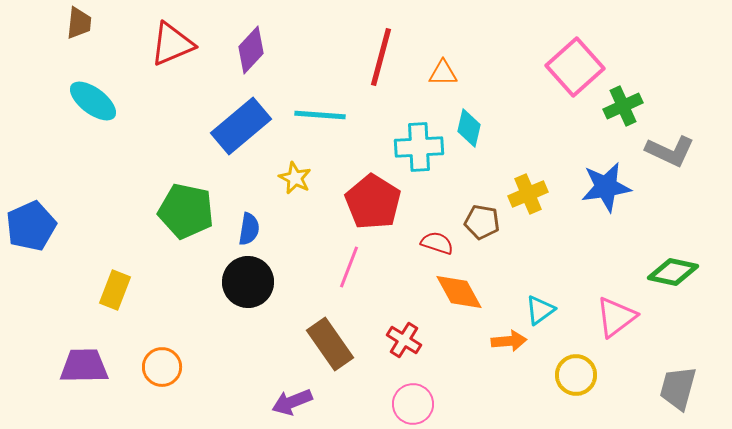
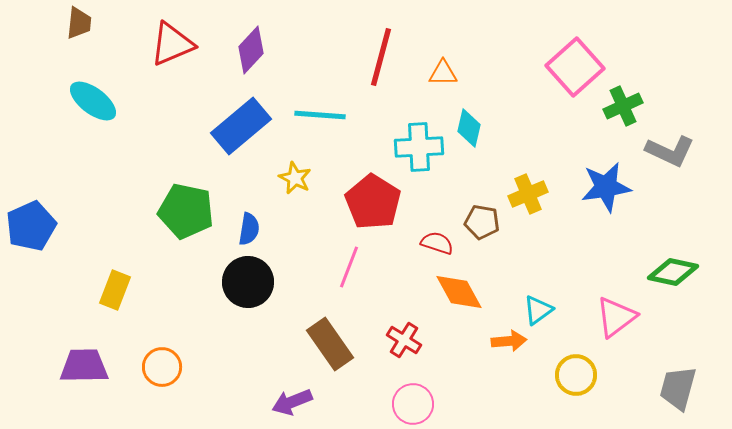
cyan triangle: moved 2 px left
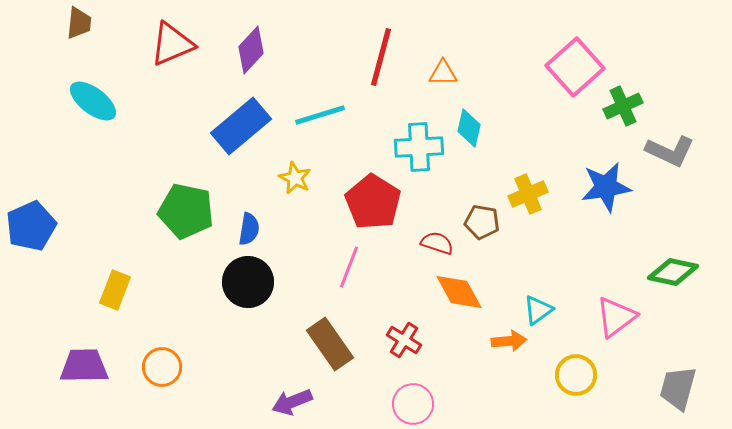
cyan line: rotated 21 degrees counterclockwise
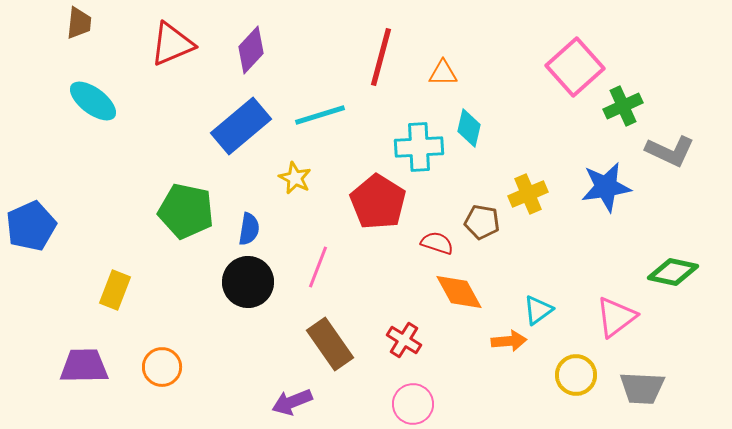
red pentagon: moved 5 px right
pink line: moved 31 px left
gray trapezoid: moved 36 px left; rotated 102 degrees counterclockwise
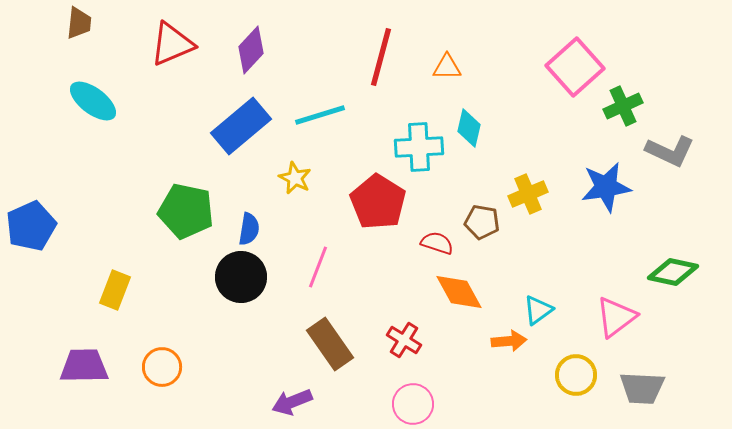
orange triangle: moved 4 px right, 6 px up
black circle: moved 7 px left, 5 px up
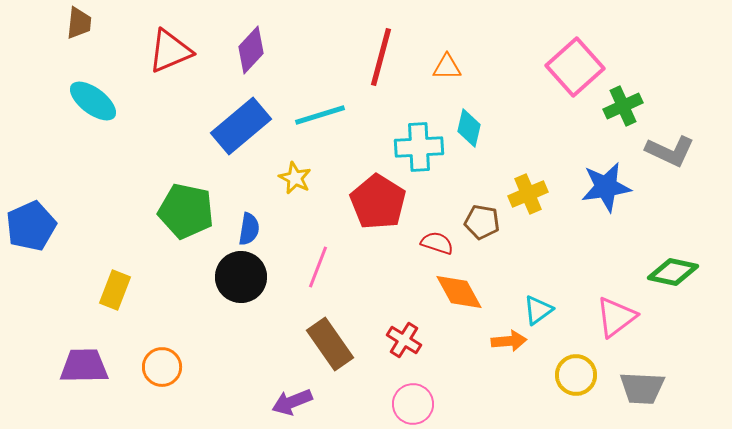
red triangle: moved 2 px left, 7 px down
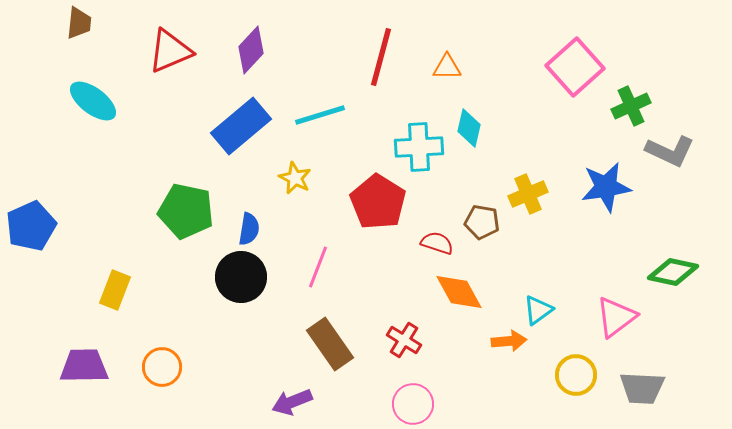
green cross: moved 8 px right
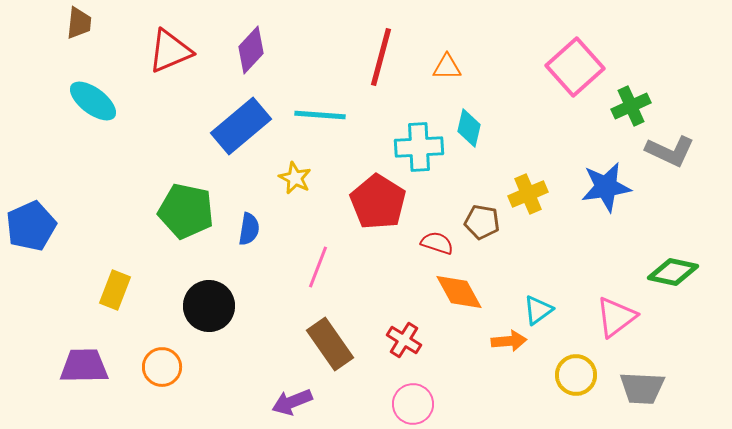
cyan line: rotated 21 degrees clockwise
black circle: moved 32 px left, 29 px down
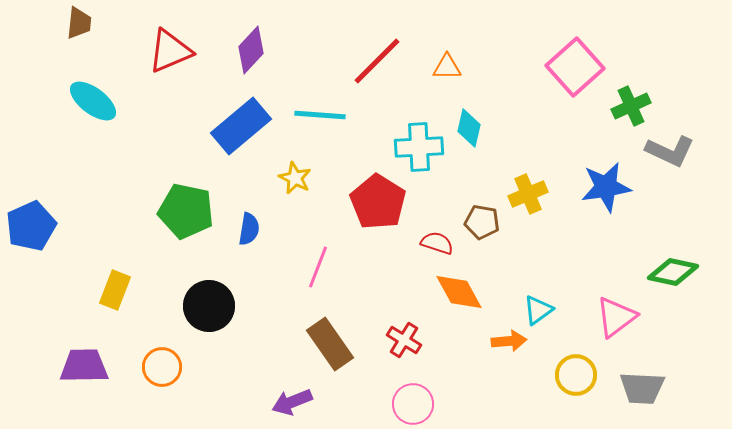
red line: moved 4 px left, 4 px down; rotated 30 degrees clockwise
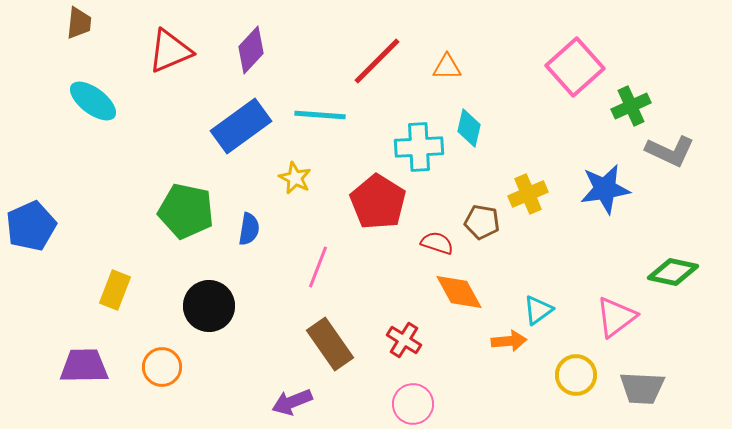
blue rectangle: rotated 4 degrees clockwise
blue star: moved 1 px left, 2 px down
